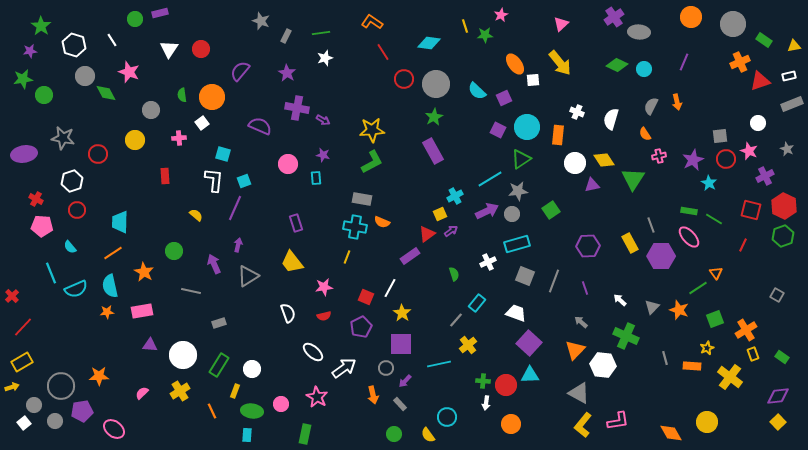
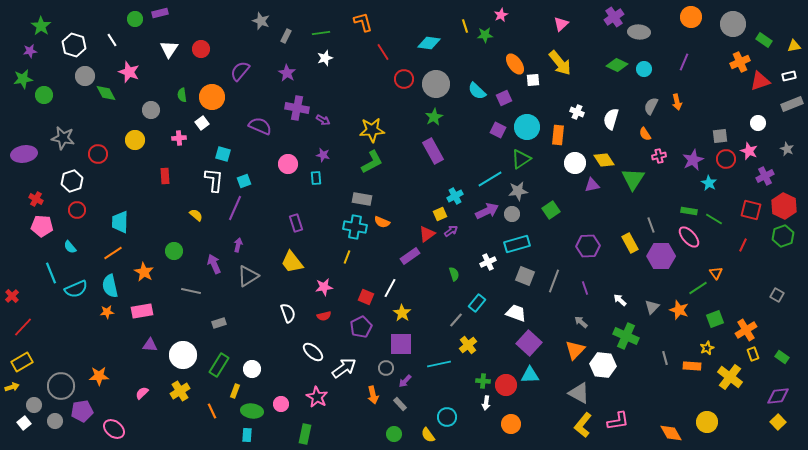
orange L-shape at (372, 22): moved 9 px left; rotated 40 degrees clockwise
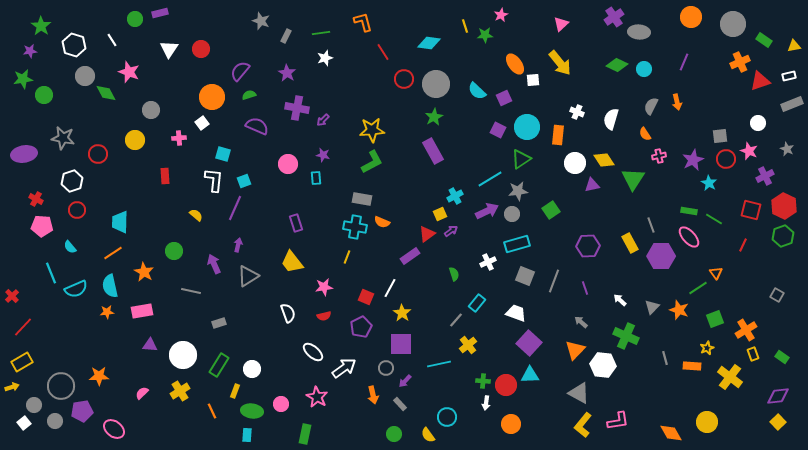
green semicircle at (182, 95): moved 67 px right; rotated 80 degrees clockwise
purple arrow at (323, 120): rotated 104 degrees clockwise
purple semicircle at (260, 126): moved 3 px left
